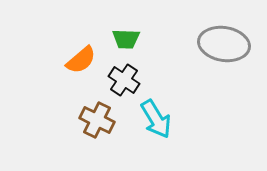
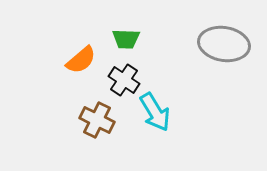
cyan arrow: moved 1 px left, 7 px up
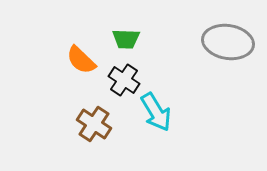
gray ellipse: moved 4 px right, 2 px up
orange semicircle: rotated 84 degrees clockwise
cyan arrow: moved 1 px right
brown cross: moved 3 px left, 4 px down; rotated 8 degrees clockwise
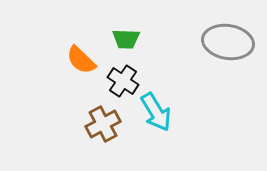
black cross: moved 1 px left, 1 px down
brown cross: moved 9 px right; rotated 28 degrees clockwise
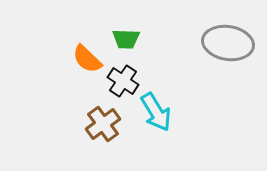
gray ellipse: moved 1 px down
orange semicircle: moved 6 px right, 1 px up
brown cross: rotated 8 degrees counterclockwise
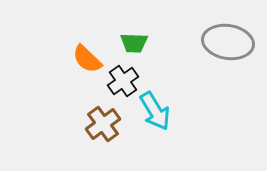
green trapezoid: moved 8 px right, 4 px down
gray ellipse: moved 1 px up
black cross: rotated 20 degrees clockwise
cyan arrow: moved 1 px left, 1 px up
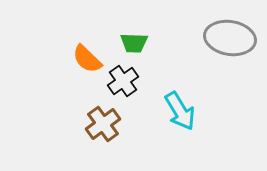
gray ellipse: moved 2 px right, 4 px up
cyan arrow: moved 25 px right
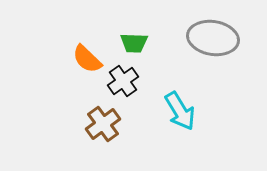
gray ellipse: moved 17 px left
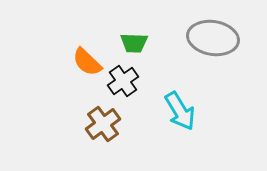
orange semicircle: moved 3 px down
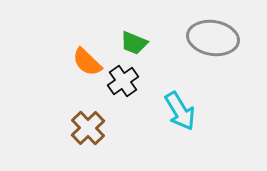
green trapezoid: rotated 20 degrees clockwise
brown cross: moved 15 px left, 4 px down; rotated 8 degrees counterclockwise
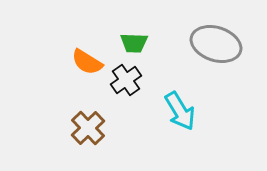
gray ellipse: moved 3 px right, 6 px down; rotated 9 degrees clockwise
green trapezoid: rotated 20 degrees counterclockwise
orange semicircle: rotated 12 degrees counterclockwise
black cross: moved 3 px right, 1 px up
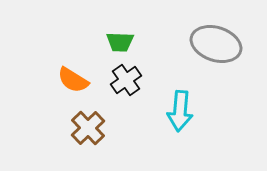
green trapezoid: moved 14 px left, 1 px up
orange semicircle: moved 14 px left, 18 px down
cyan arrow: rotated 36 degrees clockwise
